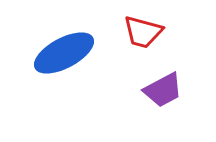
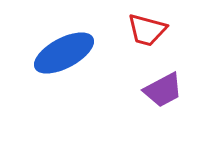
red trapezoid: moved 4 px right, 2 px up
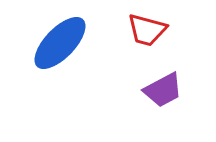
blue ellipse: moved 4 px left, 10 px up; rotated 18 degrees counterclockwise
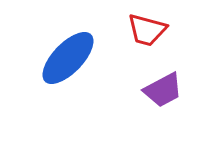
blue ellipse: moved 8 px right, 15 px down
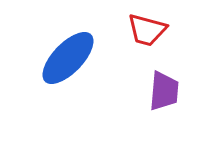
purple trapezoid: moved 1 px right, 1 px down; rotated 57 degrees counterclockwise
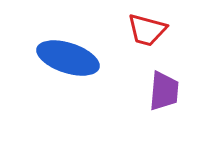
blue ellipse: rotated 64 degrees clockwise
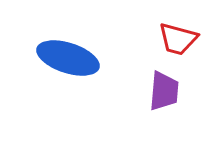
red trapezoid: moved 31 px right, 9 px down
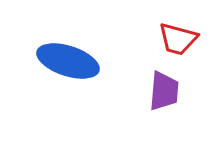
blue ellipse: moved 3 px down
